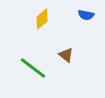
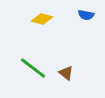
yellow diamond: rotated 55 degrees clockwise
brown triangle: moved 18 px down
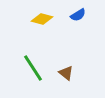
blue semicircle: moved 8 px left; rotated 42 degrees counterclockwise
green line: rotated 20 degrees clockwise
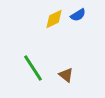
yellow diamond: moved 12 px right; rotated 40 degrees counterclockwise
brown triangle: moved 2 px down
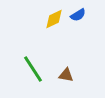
green line: moved 1 px down
brown triangle: rotated 28 degrees counterclockwise
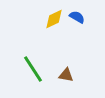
blue semicircle: moved 1 px left, 2 px down; rotated 119 degrees counterclockwise
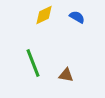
yellow diamond: moved 10 px left, 4 px up
green line: moved 6 px up; rotated 12 degrees clockwise
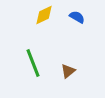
brown triangle: moved 2 px right, 4 px up; rotated 49 degrees counterclockwise
